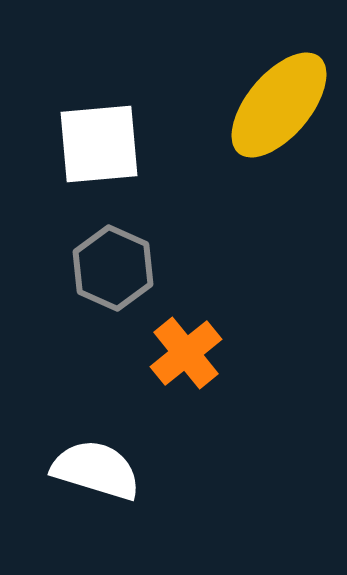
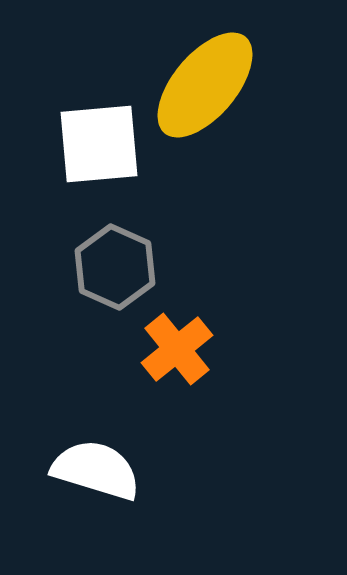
yellow ellipse: moved 74 px left, 20 px up
gray hexagon: moved 2 px right, 1 px up
orange cross: moved 9 px left, 4 px up
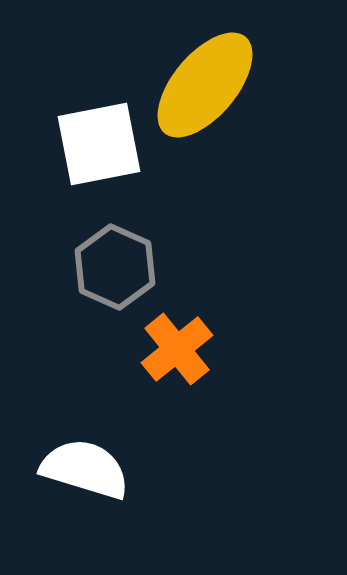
white square: rotated 6 degrees counterclockwise
white semicircle: moved 11 px left, 1 px up
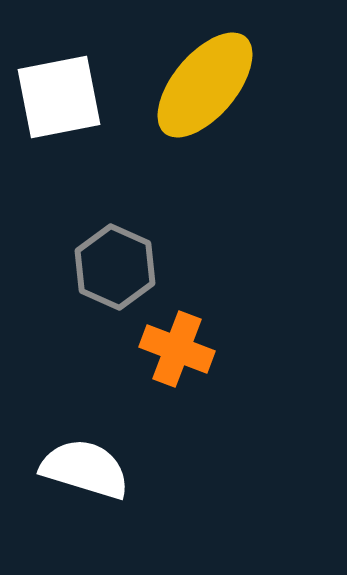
white square: moved 40 px left, 47 px up
orange cross: rotated 30 degrees counterclockwise
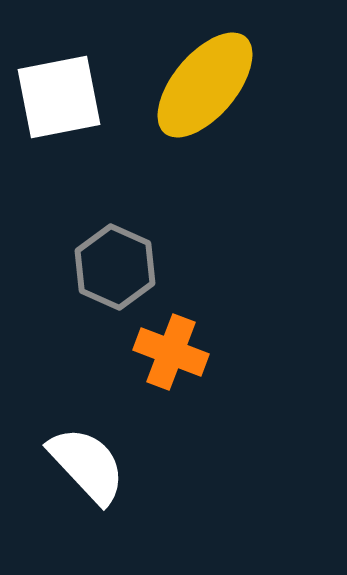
orange cross: moved 6 px left, 3 px down
white semicircle: moved 2 px right, 4 px up; rotated 30 degrees clockwise
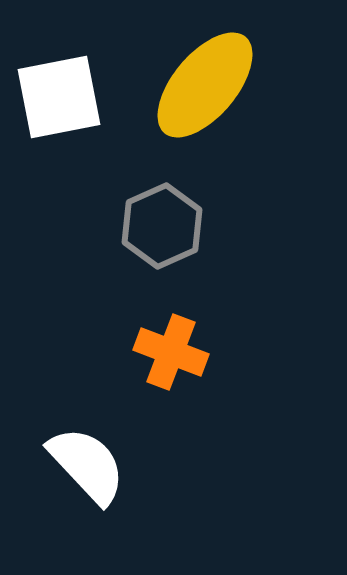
gray hexagon: moved 47 px right, 41 px up; rotated 12 degrees clockwise
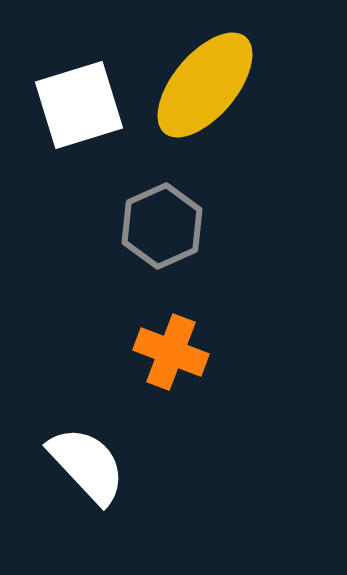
white square: moved 20 px right, 8 px down; rotated 6 degrees counterclockwise
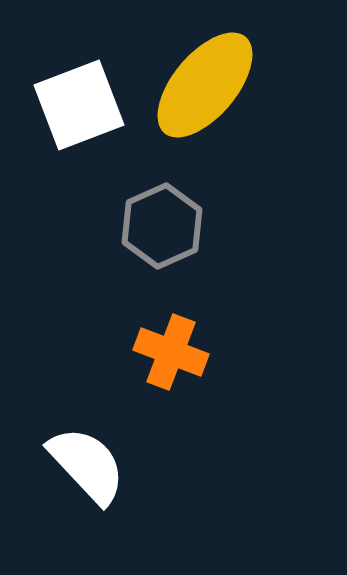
white square: rotated 4 degrees counterclockwise
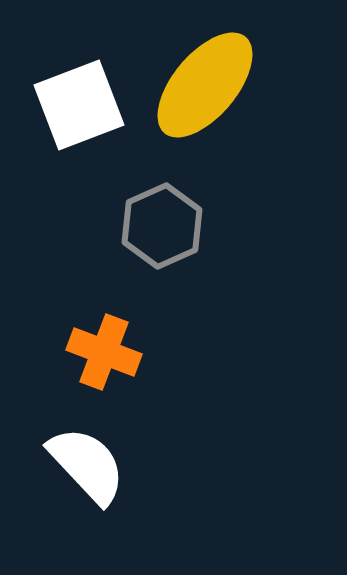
orange cross: moved 67 px left
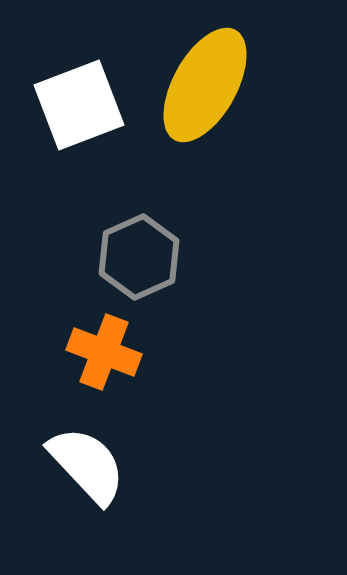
yellow ellipse: rotated 11 degrees counterclockwise
gray hexagon: moved 23 px left, 31 px down
